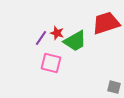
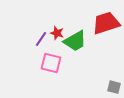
purple line: moved 1 px down
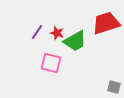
purple line: moved 4 px left, 7 px up
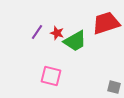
pink square: moved 13 px down
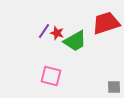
purple line: moved 7 px right, 1 px up
gray square: rotated 16 degrees counterclockwise
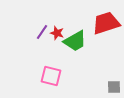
purple line: moved 2 px left, 1 px down
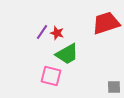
green trapezoid: moved 8 px left, 13 px down
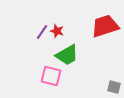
red trapezoid: moved 1 px left, 3 px down
red star: moved 2 px up
green trapezoid: moved 1 px down
gray square: rotated 16 degrees clockwise
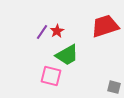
red star: rotated 24 degrees clockwise
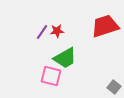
red star: rotated 24 degrees clockwise
green trapezoid: moved 2 px left, 3 px down
gray square: rotated 24 degrees clockwise
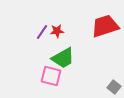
green trapezoid: moved 2 px left
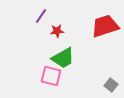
purple line: moved 1 px left, 16 px up
gray square: moved 3 px left, 2 px up
